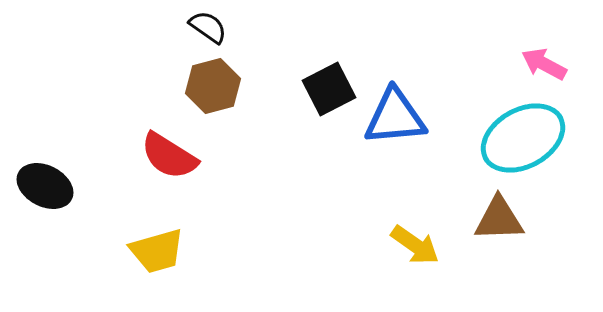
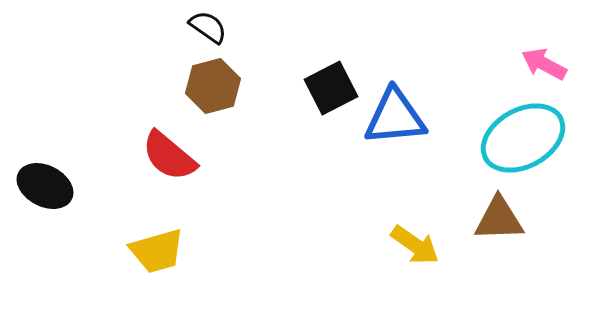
black square: moved 2 px right, 1 px up
red semicircle: rotated 8 degrees clockwise
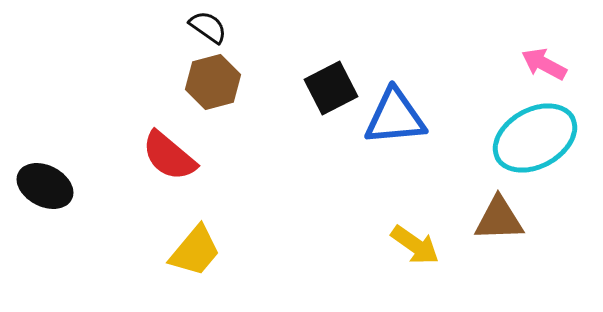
brown hexagon: moved 4 px up
cyan ellipse: moved 12 px right
yellow trapezoid: moved 38 px right; rotated 34 degrees counterclockwise
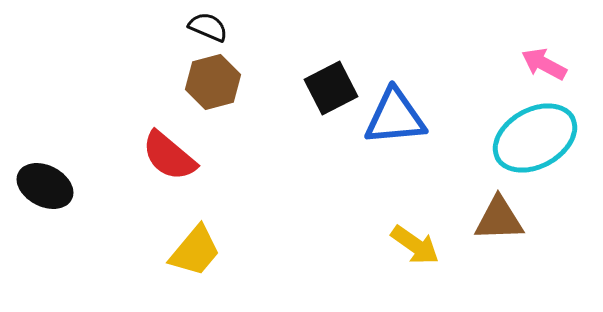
black semicircle: rotated 12 degrees counterclockwise
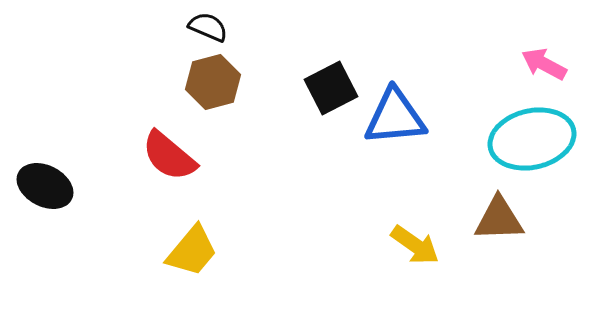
cyan ellipse: moved 3 px left, 1 px down; rotated 16 degrees clockwise
yellow trapezoid: moved 3 px left
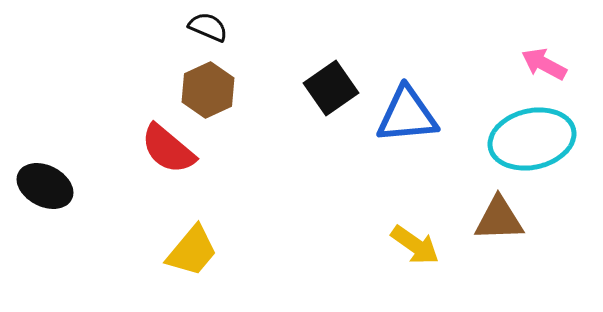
brown hexagon: moved 5 px left, 8 px down; rotated 10 degrees counterclockwise
black square: rotated 8 degrees counterclockwise
blue triangle: moved 12 px right, 2 px up
red semicircle: moved 1 px left, 7 px up
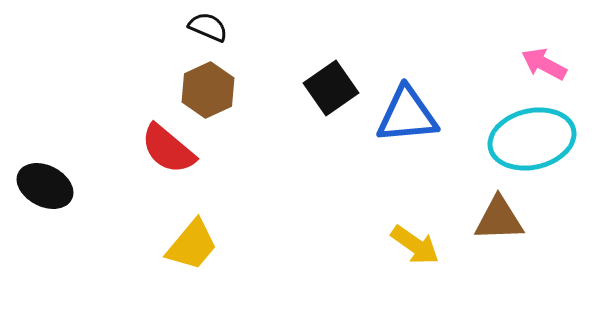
yellow trapezoid: moved 6 px up
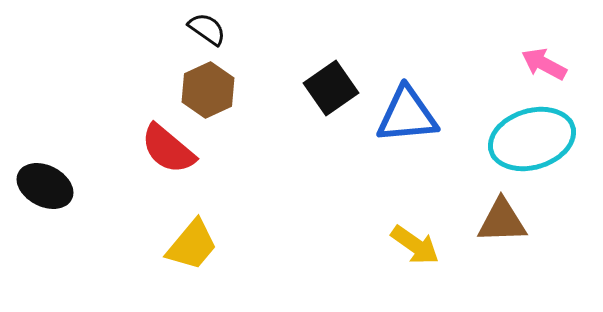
black semicircle: moved 1 px left, 2 px down; rotated 12 degrees clockwise
cyan ellipse: rotated 4 degrees counterclockwise
brown triangle: moved 3 px right, 2 px down
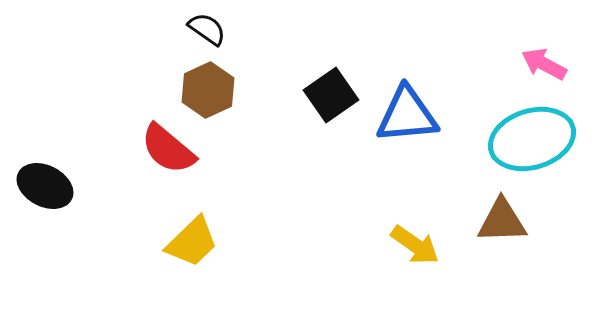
black square: moved 7 px down
yellow trapezoid: moved 3 px up; rotated 6 degrees clockwise
